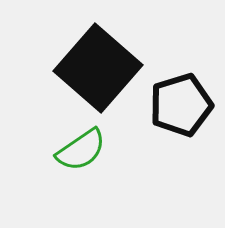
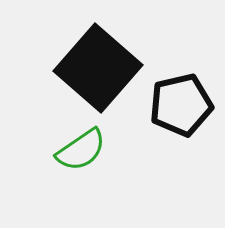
black pentagon: rotated 4 degrees clockwise
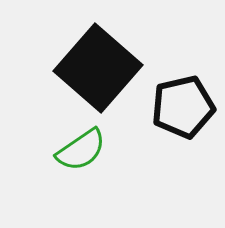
black pentagon: moved 2 px right, 2 px down
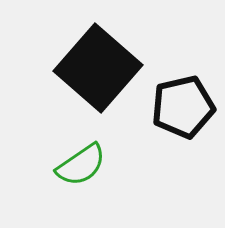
green semicircle: moved 15 px down
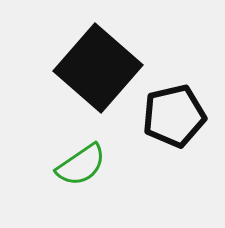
black pentagon: moved 9 px left, 9 px down
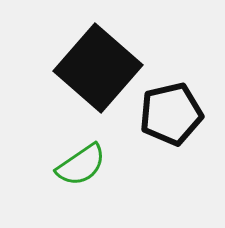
black pentagon: moved 3 px left, 2 px up
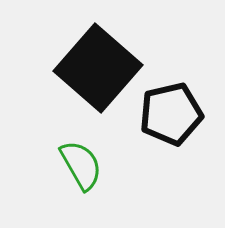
green semicircle: rotated 86 degrees counterclockwise
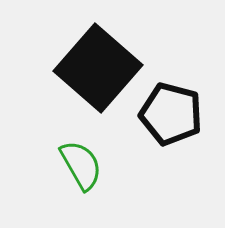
black pentagon: rotated 28 degrees clockwise
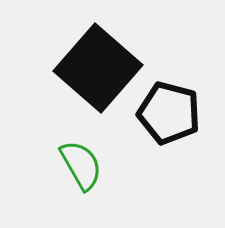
black pentagon: moved 2 px left, 1 px up
